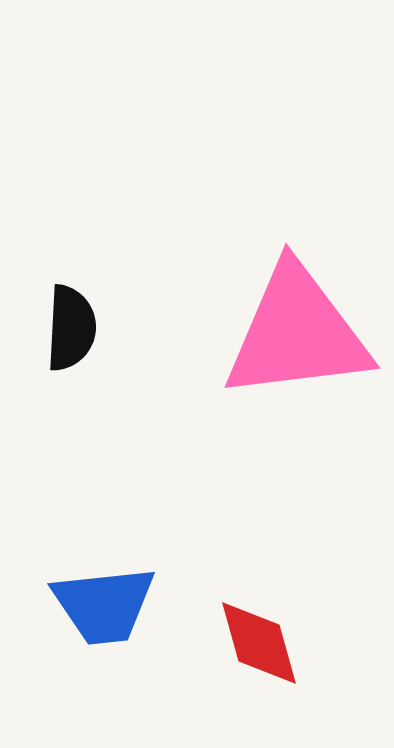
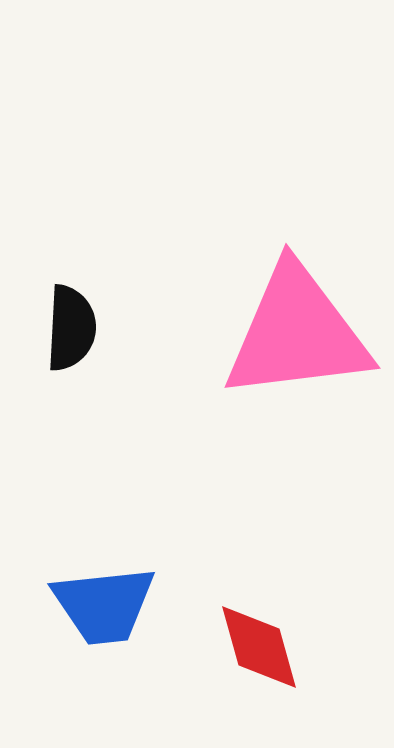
red diamond: moved 4 px down
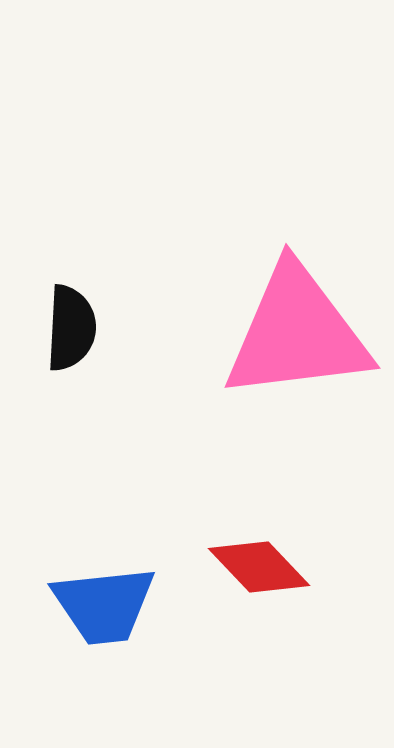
red diamond: moved 80 px up; rotated 28 degrees counterclockwise
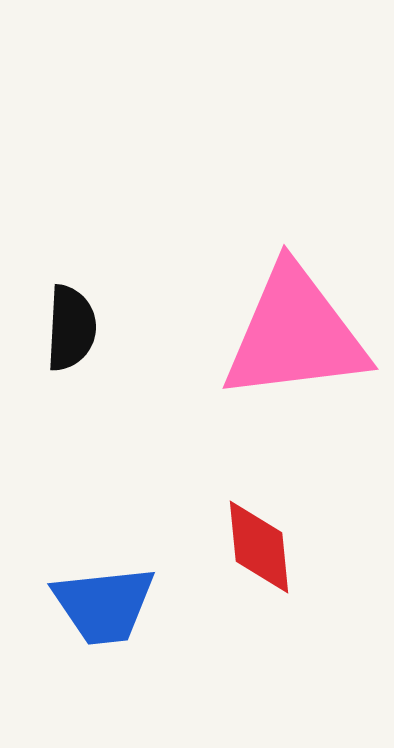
pink triangle: moved 2 px left, 1 px down
red diamond: moved 20 px up; rotated 38 degrees clockwise
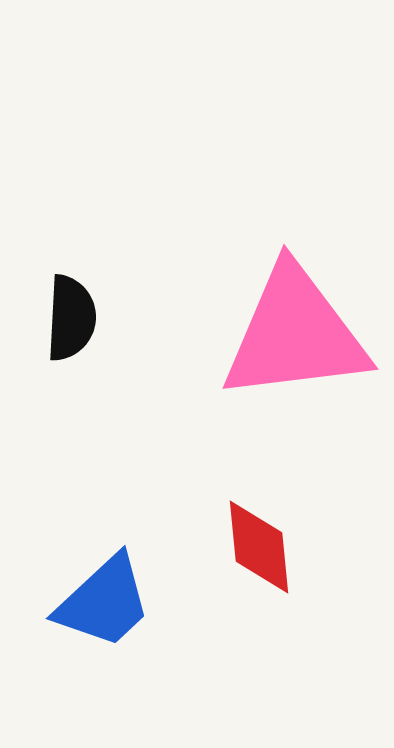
black semicircle: moved 10 px up
blue trapezoid: moved 3 px up; rotated 37 degrees counterclockwise
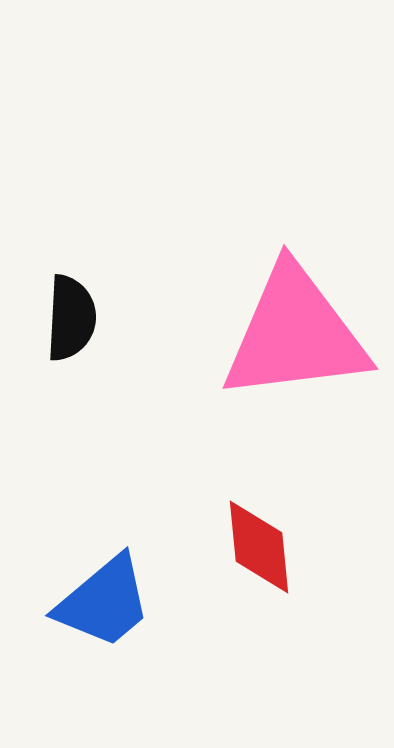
blue trapezoid: rotated 3 degrees clockwise
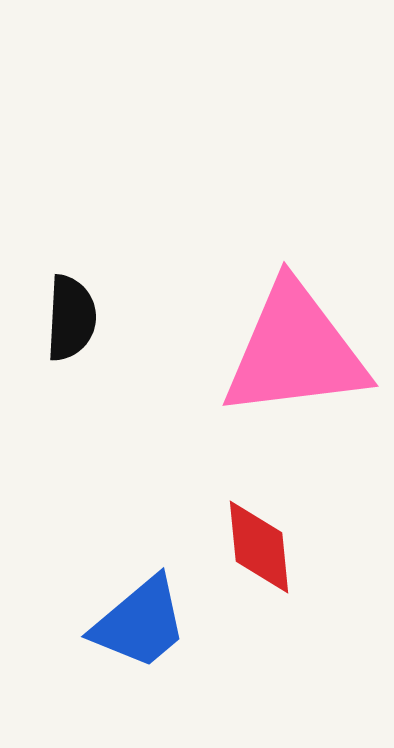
pink triangle: moved 17 px down
blue trapezoid: moved 36 px right, 21 px down
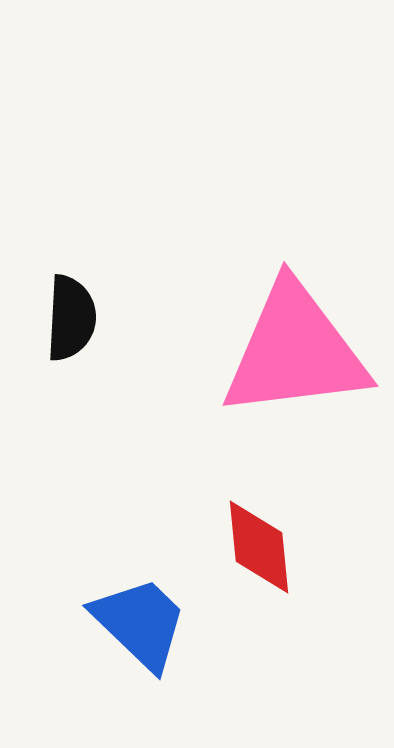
blue trapezoid: rotated 96 degrees counterclockwise
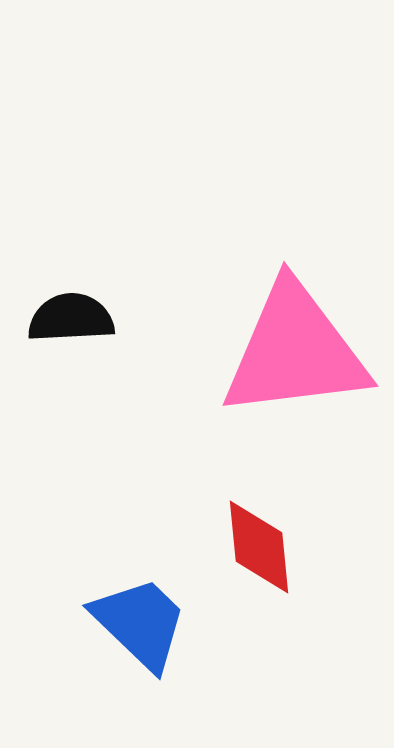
black semicircle: rotated 96 degrees counterclockwise
